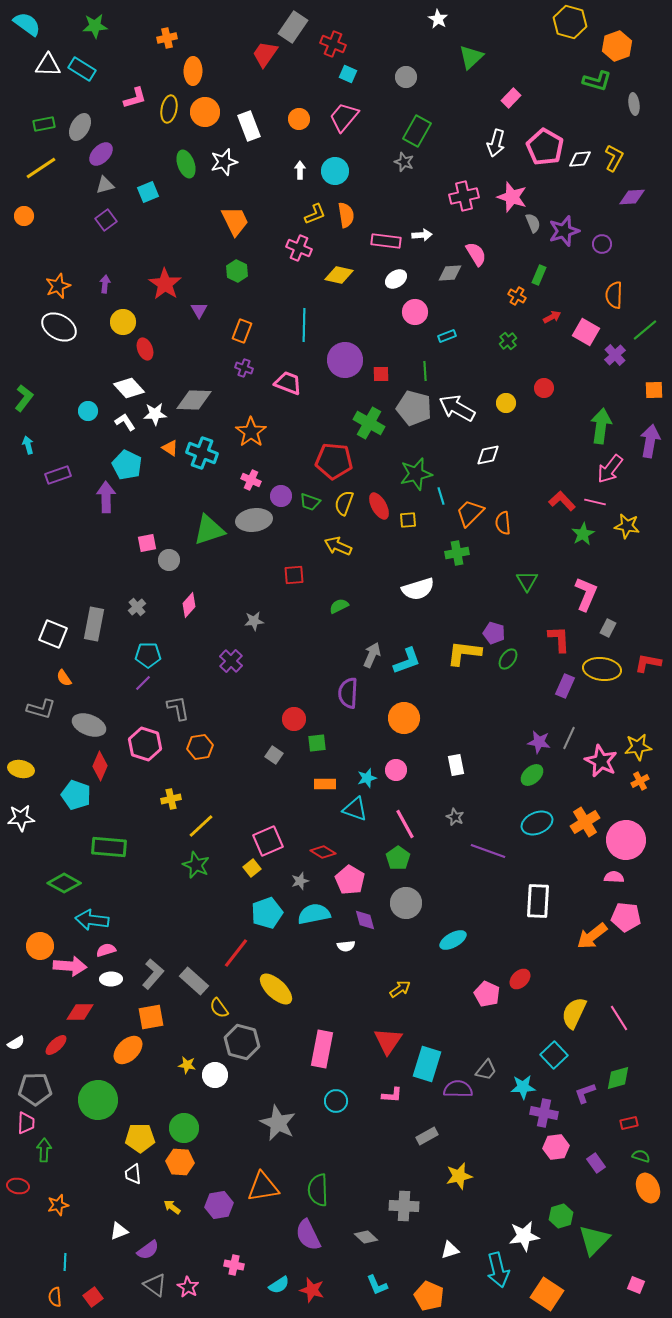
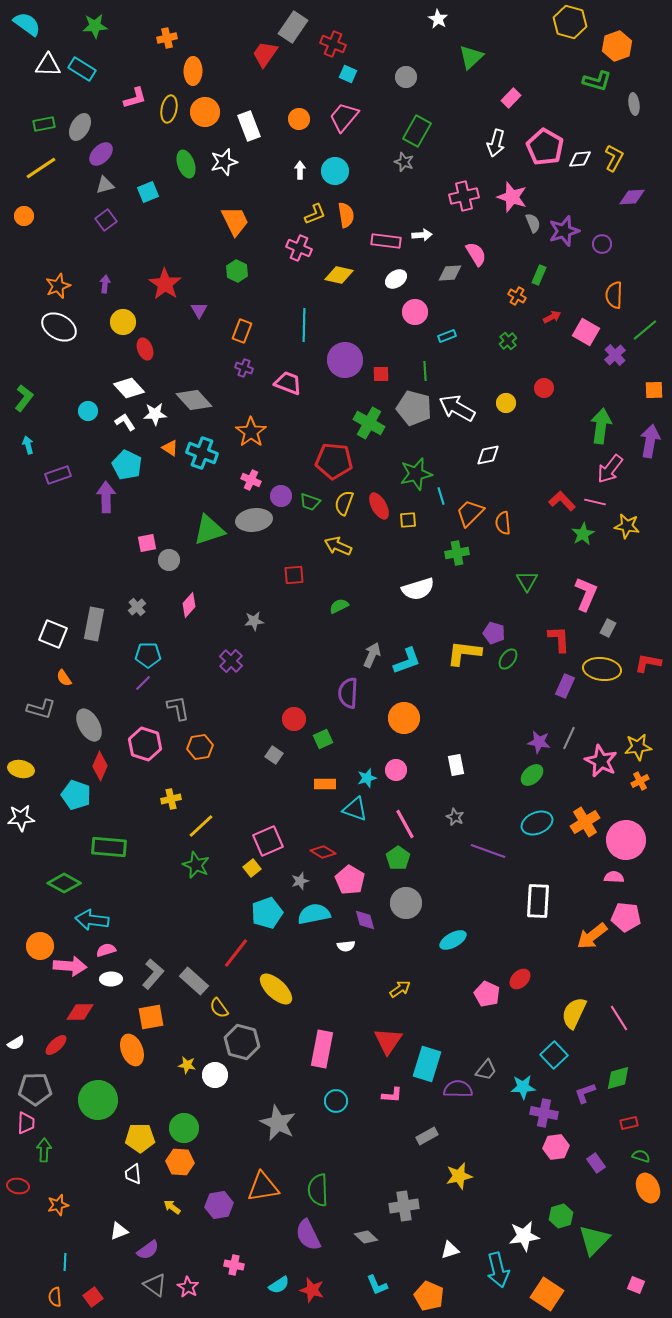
gray diamond at (194, 400): rotated 45 degrees clockwise
gray ellipse at (89, 725): rotated 40 degrees clockwise
green square at (317, 743): moved 6 px right, 4 px up; rotated 18 degrees counterclockwise
orange ellipse at (128, 1050): moved 4 px right; rotated 68 degrees counterclockwise
gray cross at (404, 1206): rotated 12 degrees counterclockwise
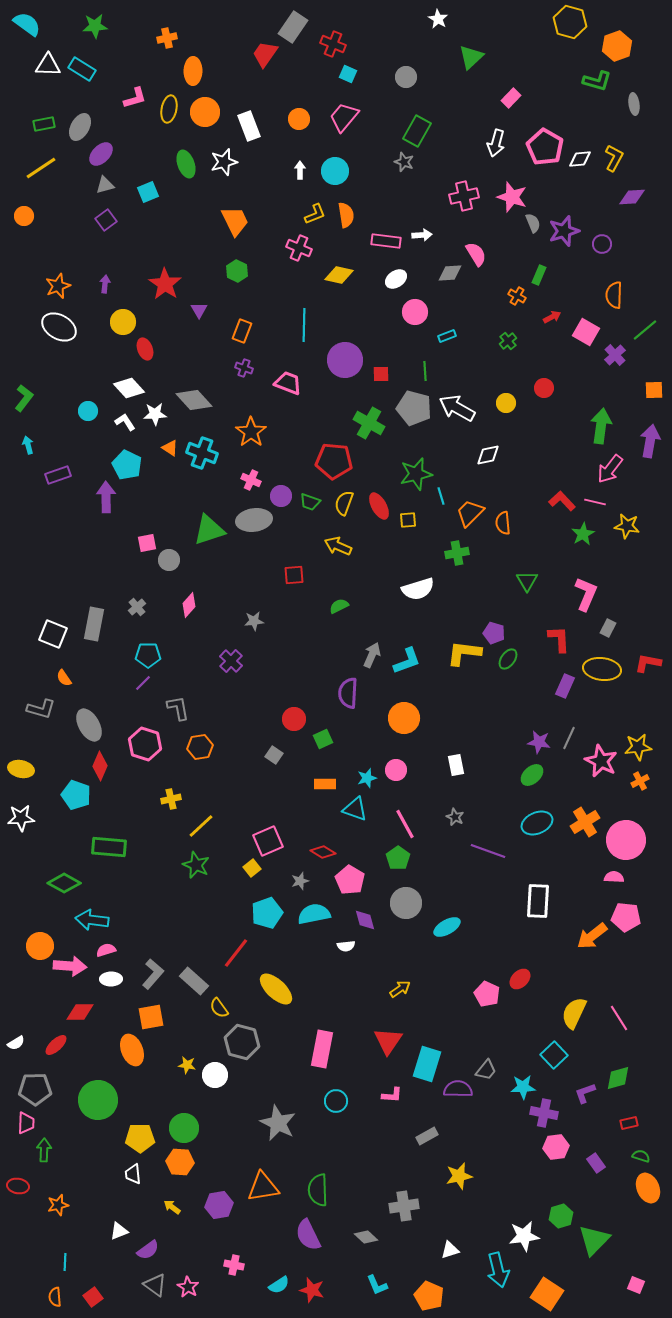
cyan ellipse at (453, 940): moved 6 px left, 13 px up
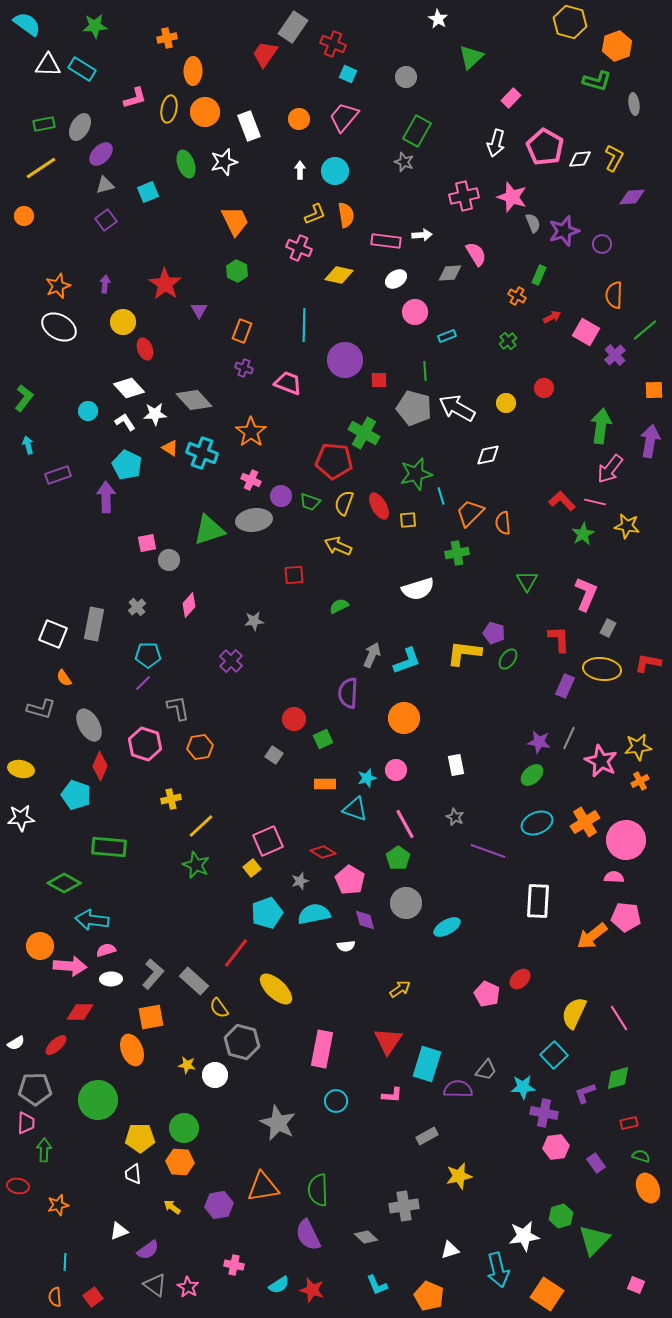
red square at (381, 374): moved 2 px left, 6 px down
green cross at (369, 423): moved 5 px left, 10 px down
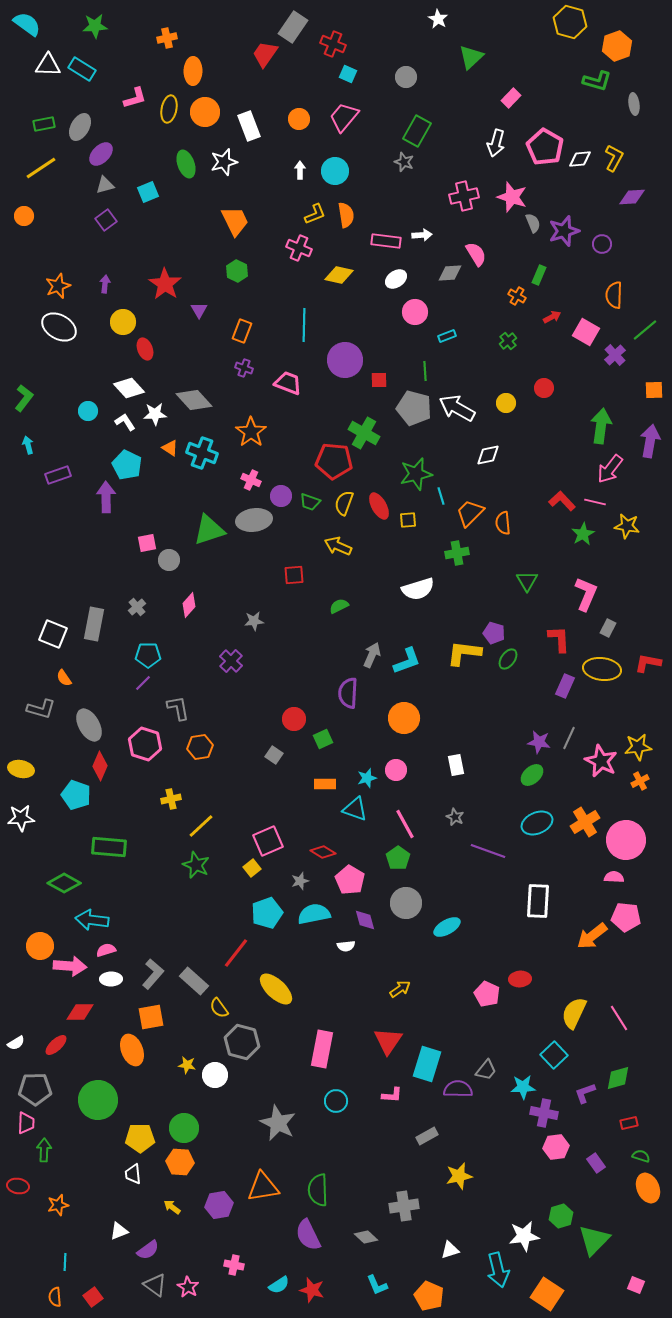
red ellipse at (520, 979): rotated 40 degrees clockwise
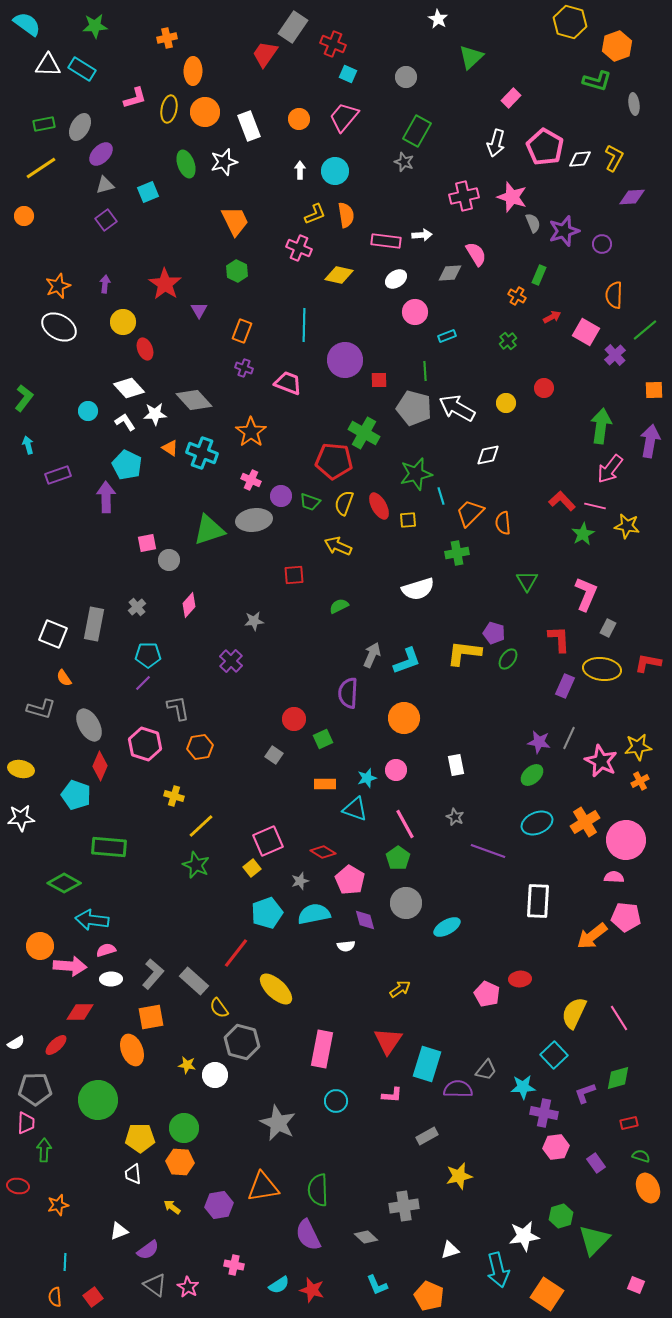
pink line at (595, 502): moved 4 px down
yellow cross at (171, 799): moved 3 px right, 3 px up; rotated 30 degrees clockwise
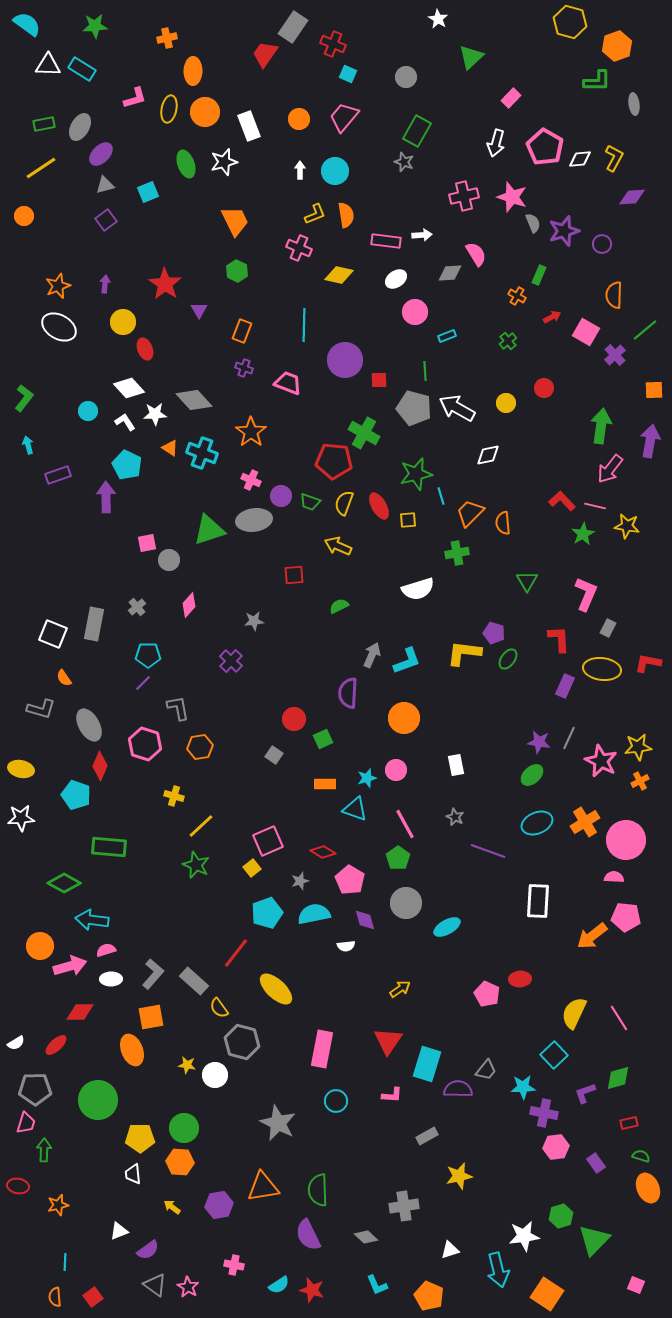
green L-shape at (597, 81): rotated 16 degrees counterclockwise
pink arrow at (70, 966): rotated 20 degrees counterclockwise
pink trapezoid at (26, 1123): rotated 15 degrees clockwise
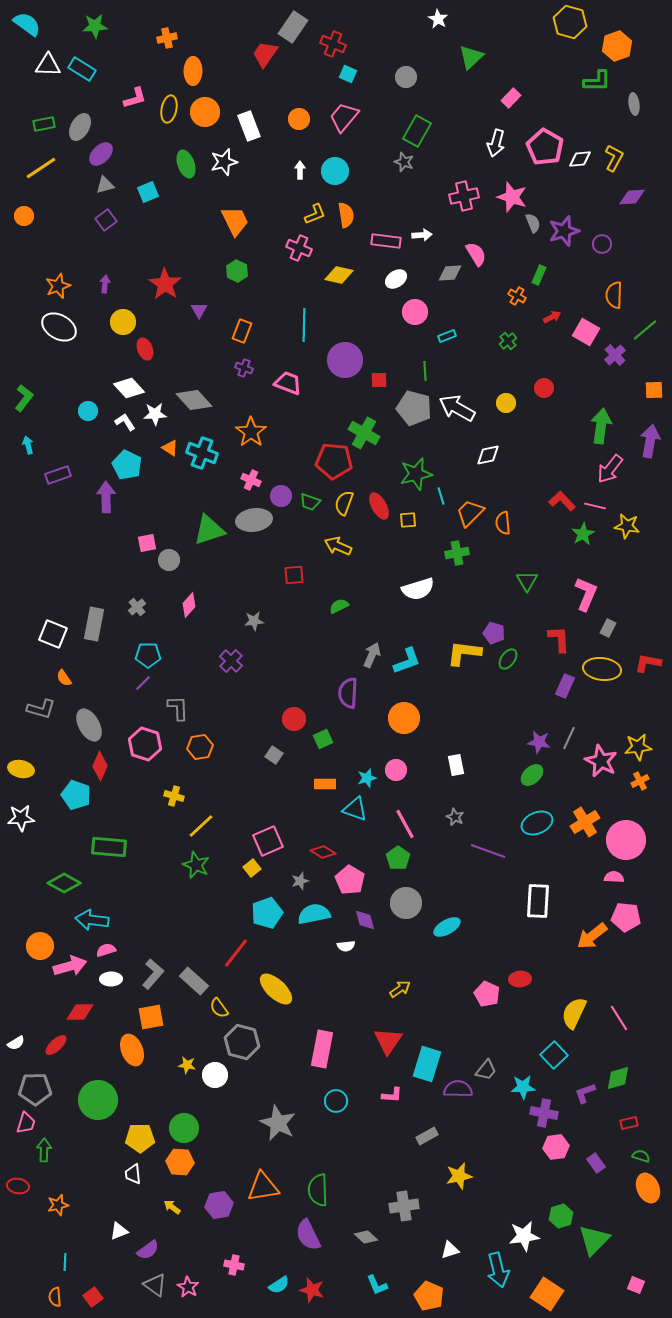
gray L-shape at (178, 708): rotated 8 degrees clockwise
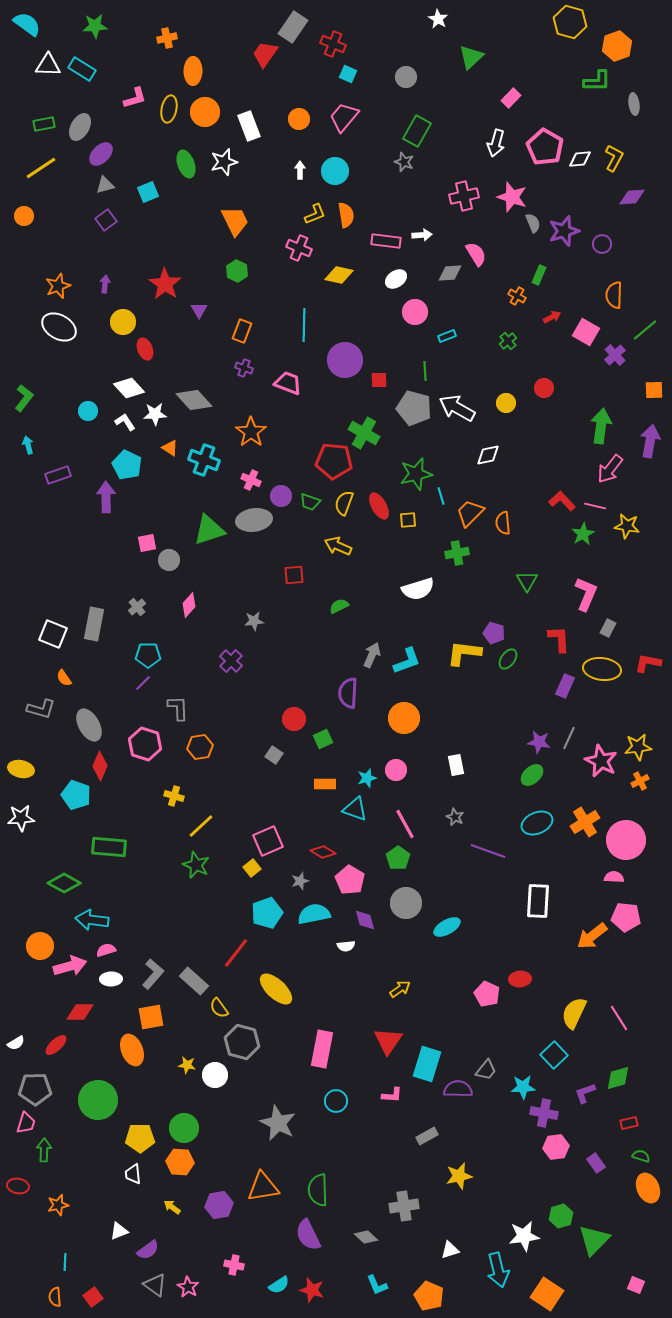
cyan cross at (202, 453): moved 2 px right, 7 px down
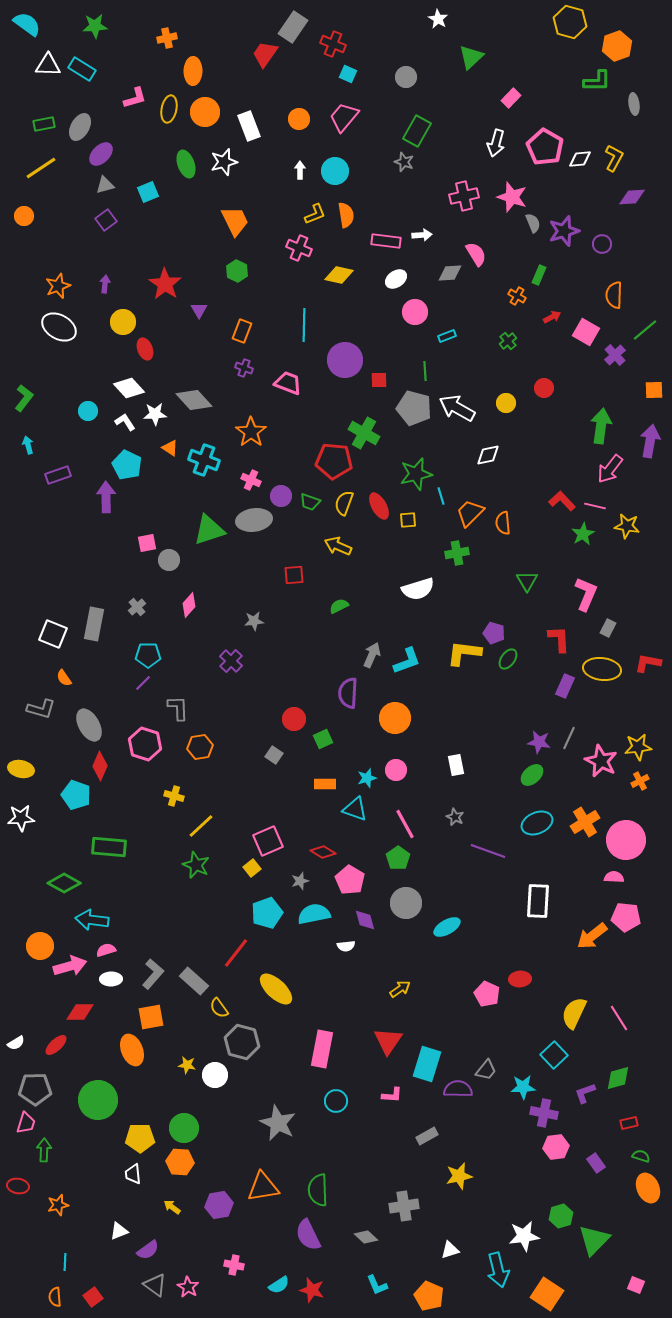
orange circle at (404, 718): moved 9 px left
